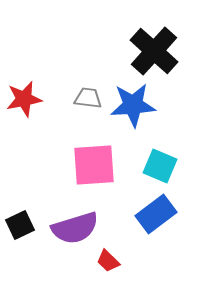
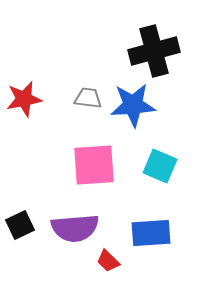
black cross: rotated 33 degrees clockwise
blue rectangle: moved 5 px left, 19 px down; rotated 33 degrees clockwise
purple semicircle: rotated 12 degrees clockwise
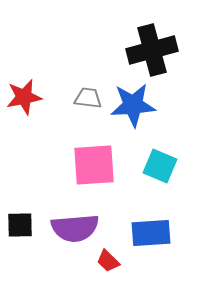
black cross: moved 2 px left, 1 px up
red star: moved 2 px up
black square: rotated 24 degrees clockwise
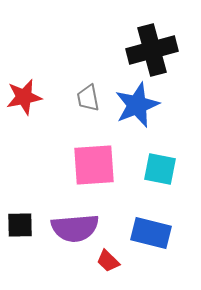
gray trapezoid: rotated 108 degrees counterclockwise
blue star: moved 4 px right; rotated 18 degrees counterclockwise
cyan square: moved 3 px down; rotated 12 degrees counterclockwise
blue rectangle: rotated 18 degrees clockwise
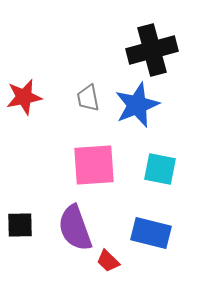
purple semicircle: rotated 75 degrees clockwise
